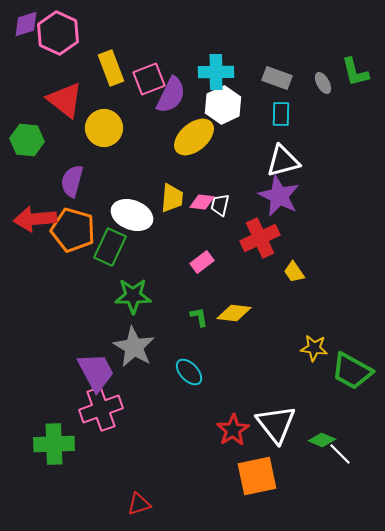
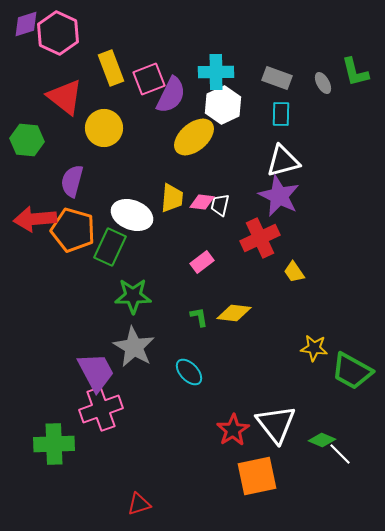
red triangle at (65, 100): moved 3 px up
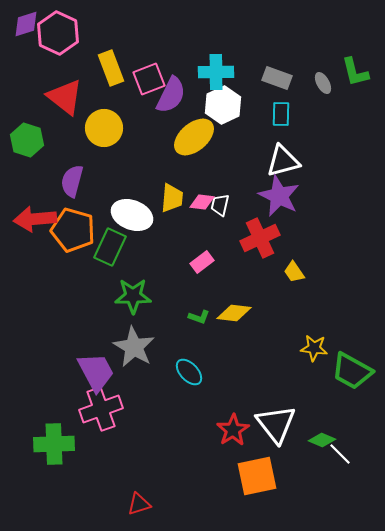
green hexagon at (27, 140): rotated 12 degrees clockwise
green L-shape at (199, 317): rotated 120 degrees clockwise
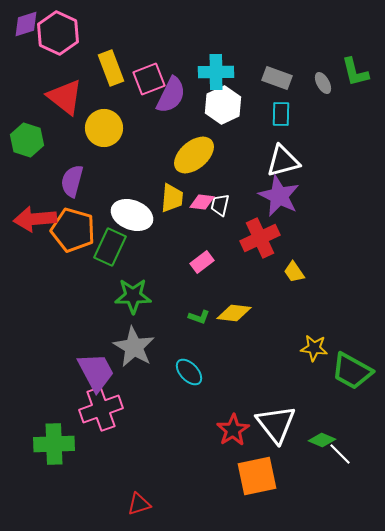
yellow ellipse at (194, 137): moved 18 px down
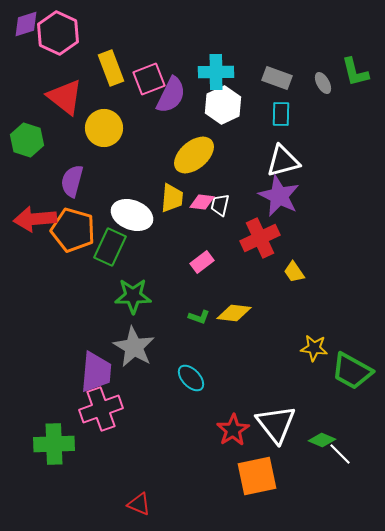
purple trapezoid at (96, 372): rotated 33 degrees clockwise
cyan ellipse at (189, 372): moved 2 px right, 6 px down
red triangle at (139, 504): rotated 40 degrees clockwise
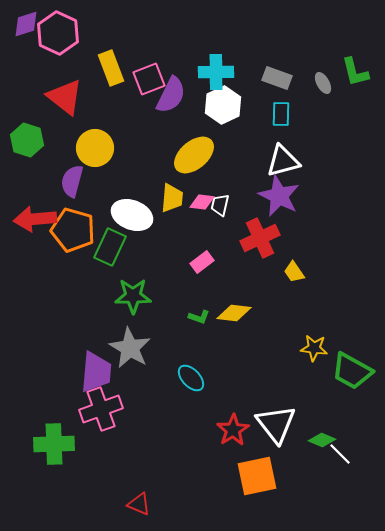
yellow circle at (104, 128): moved 9 px left, 20 px down
gray star at (134, 347): moved 4 px left, 1 px down
